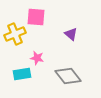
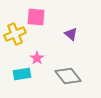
pink star: rotated 24 degrees clockwise
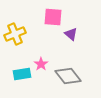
pink square: moved 17 px right
pink star: moved 4 px right, 6 px down
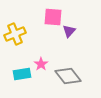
purple triangle: moved 2 px left, 3 px up; rotated 32 degrees clockwise
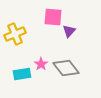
gray diamond: moved 2 px left, 8 px up
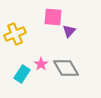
gray diamond: rotated 8 degrees clockwise
cyan rectangle: rotated 48 degrees counterclockwise
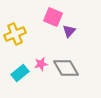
pink square: rotated 18 degrees clockwise
pink star: rotated 24 degrees clockwise
cyan rectangle: moved 2 px left, 1 px up; rotated 18 degrees clockwise
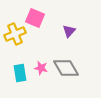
pink square: moved 18 px left, 1 px down
pink star: moved 4 px down; rotated 24 degrees clockwise
cyan rectangle: rotated 60 degrees counterclockwise
